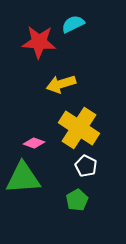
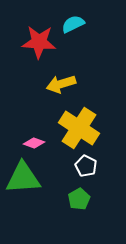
green pentagon: moved 2 px right, 1 px up
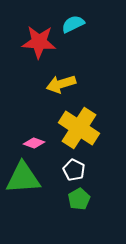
white pentagon: moved 12 px left, 4 px down
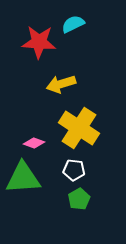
white pentagon: rotated 20 degrees counterclockwise
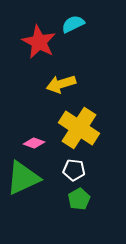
red star: rotated 24 degrees clockwise
green triangle: rotated 21 degrees counterclockwise
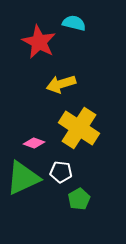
cyan semicircle: moved 1 px right, 1 px up; rotated 40 degrees clockwise
white pentagon: moved 13 px left, 2 px down
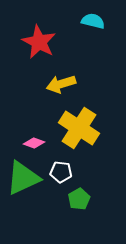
cyan semicircle: moved 19 px right, 2 px up
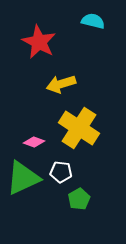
pink diamond: moved 1 px up
